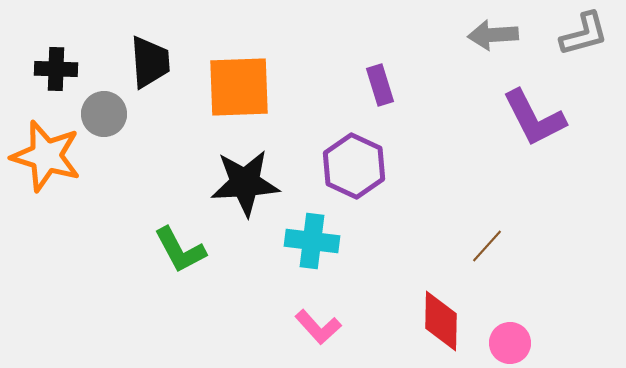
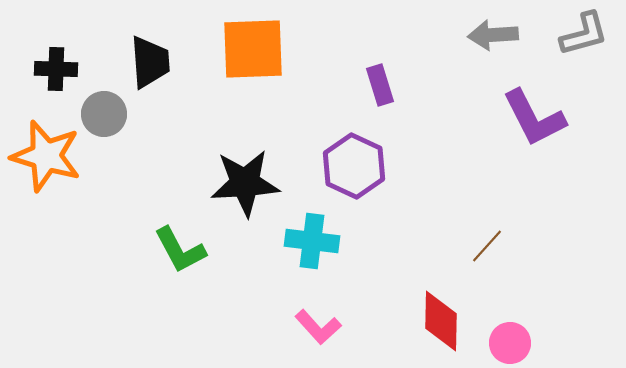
orange square: moved 14 px right, 38 px up
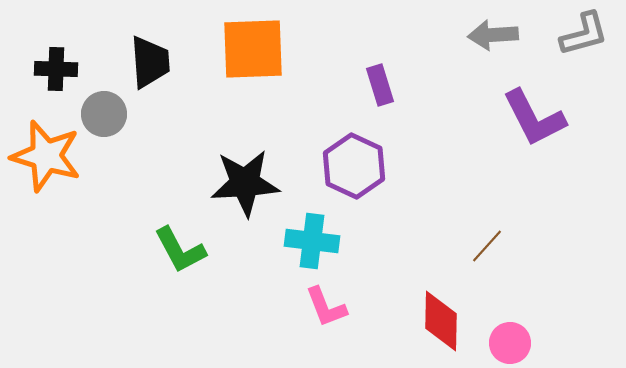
pink L-shape: moved 8 px right, 20 px up; rotated 21 degrees clockwise
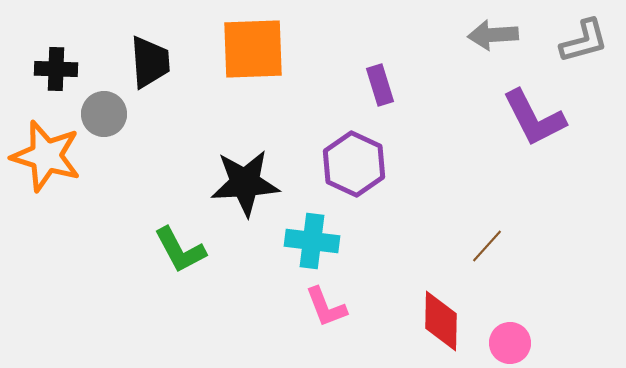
gray L-shape: moved 7 px down
purple hexagon: moved 2 px up
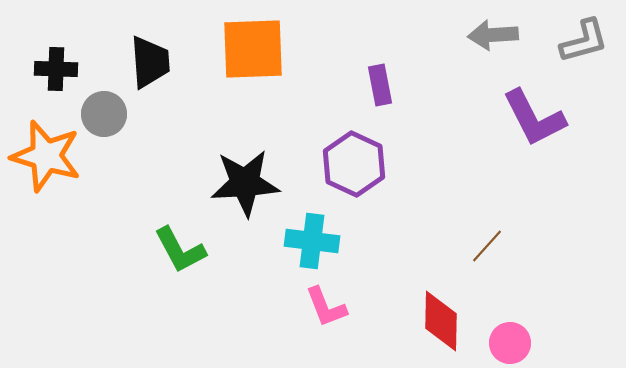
purple rectangle: rotated 6 degrees clockwise
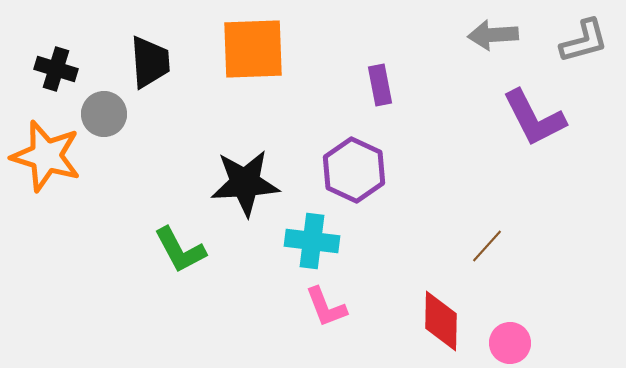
black cross: rotated 15 degrees clockwise
purple hexagon: moved 6 px down
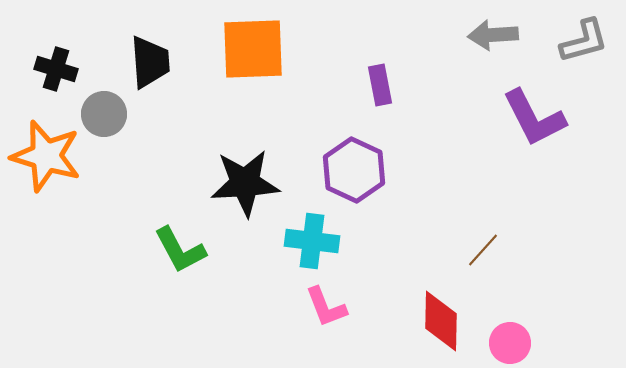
brown line: moved 4 px left, 4 px down
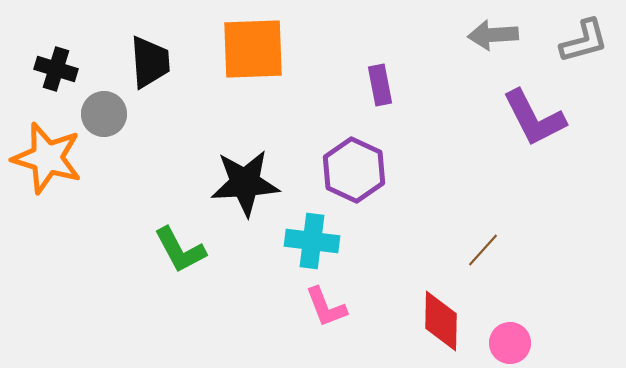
orange star: moved 1 px right, 2 px down
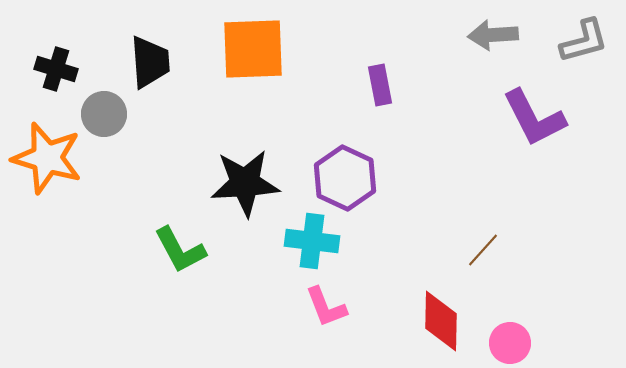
purple hexagon: moved 9 px left, 8 px down
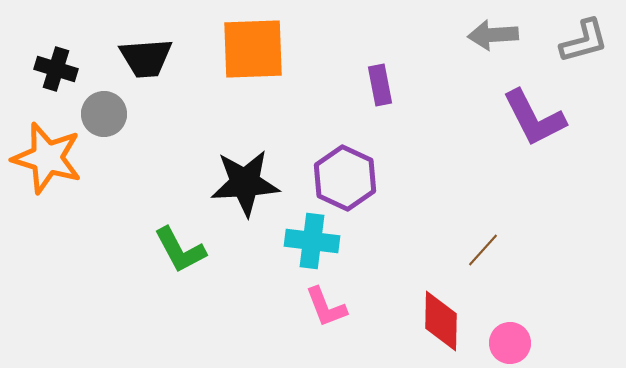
black trapezoid: moved 4 px left, 4 px up; rotated 90 degrees clockwise
